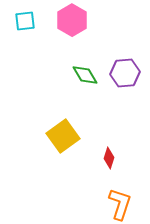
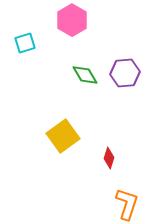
cyan square: moved 22 px down; rotated 10 degrees counterclockwise
orange L-shape: moved 7 px right
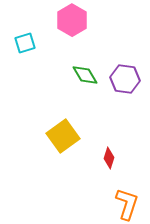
purple hexagon: moved 6 px down; rotated 12 degrees clockwise
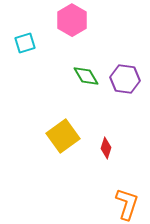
green diamond: moved 1 px right, 1 px down
red diamond: moved 3 px left, 10 px up
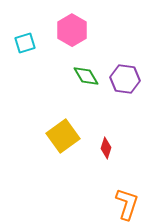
pink hexagon: moved 10 px down
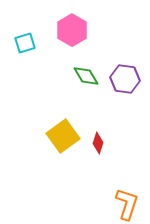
red diamond: moved 8 px left, 5 px up
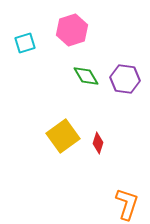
pink hexagon: rotated 12 degrees clockwise
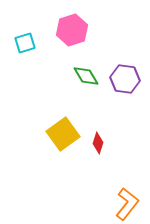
yellow square: moved 2 px up
orange L-shape: rotated 20 degrees clockwise
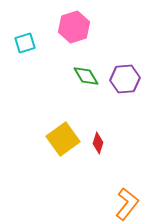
pink hexagon: moved 2 px right, 3 px up
purple hexagon: rotated 12 degrees counterclockwise
yellow square: moved 5 px down
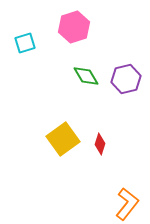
purple hexagon: moved 1 px right; rotated 8 degrees counterclockwise
red diamond: moved 2 px right, 1 px down
